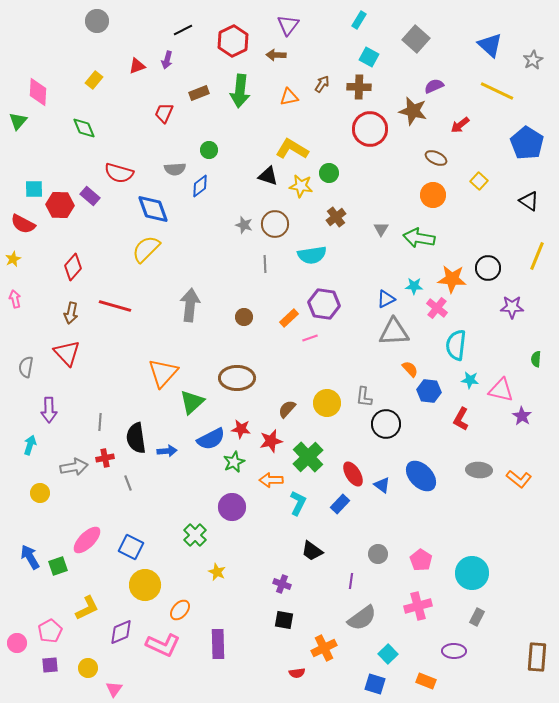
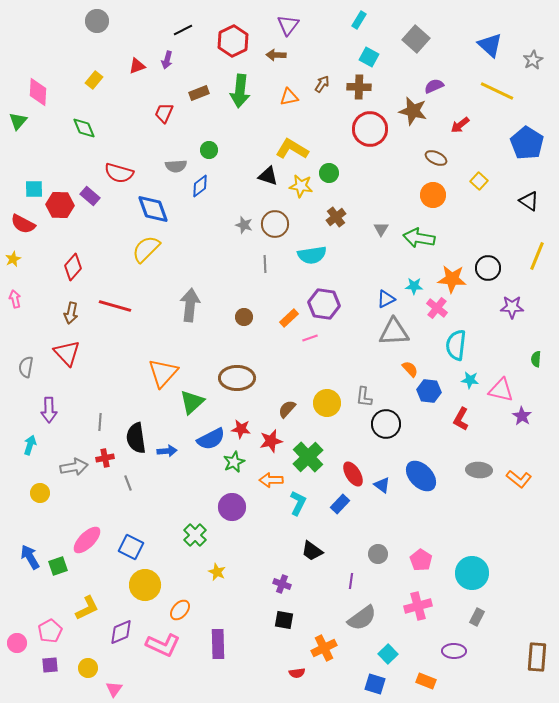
gray semicircle at (175, 169): moved 1 px right, 3 px up
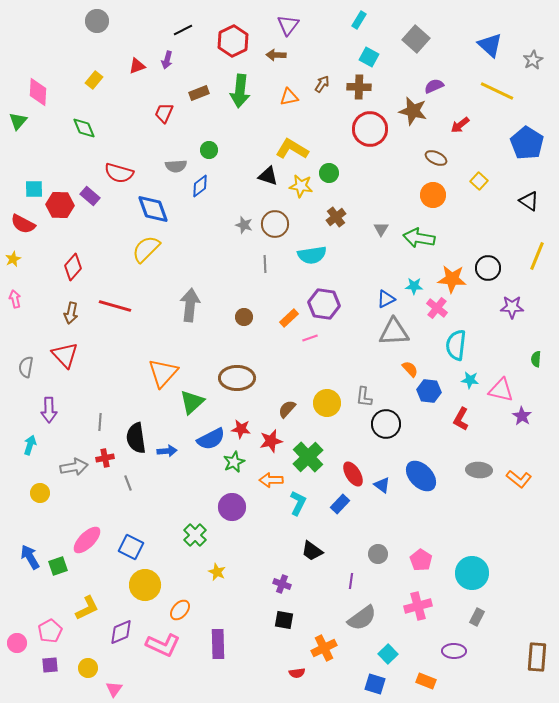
red triangle at (67, 353): moved 2 px left, 2 px down
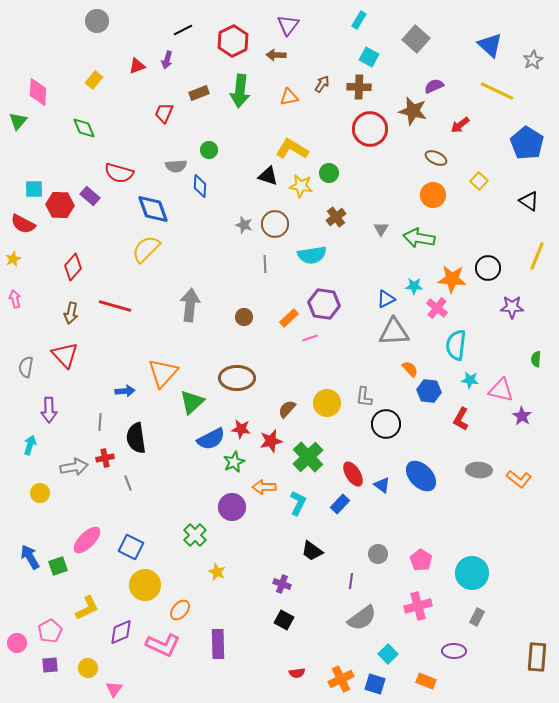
blue diamond at (200, 186): rotated 50 degrees counterclockwise
blue arrow at (167, 451): moved 42 px left, 60 px up
orange arrow at (271, 480): moved 7 px left, 7 px down
black square at (284, 620): rotated 18 degrees clockwise
orange cross at (324, 648): moved 17 px right, 31 px down
